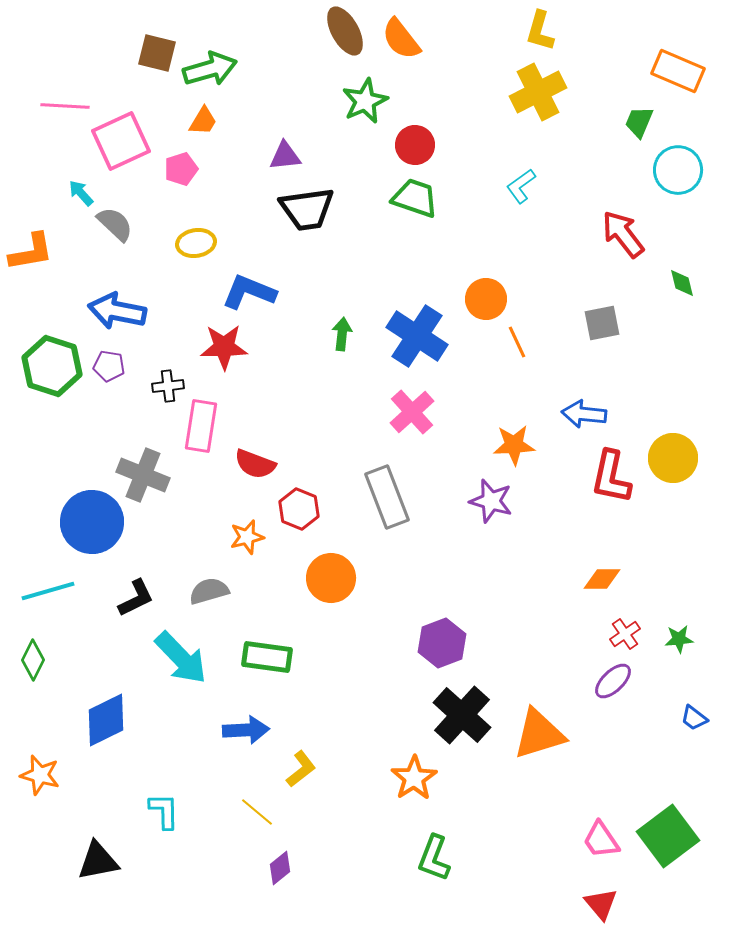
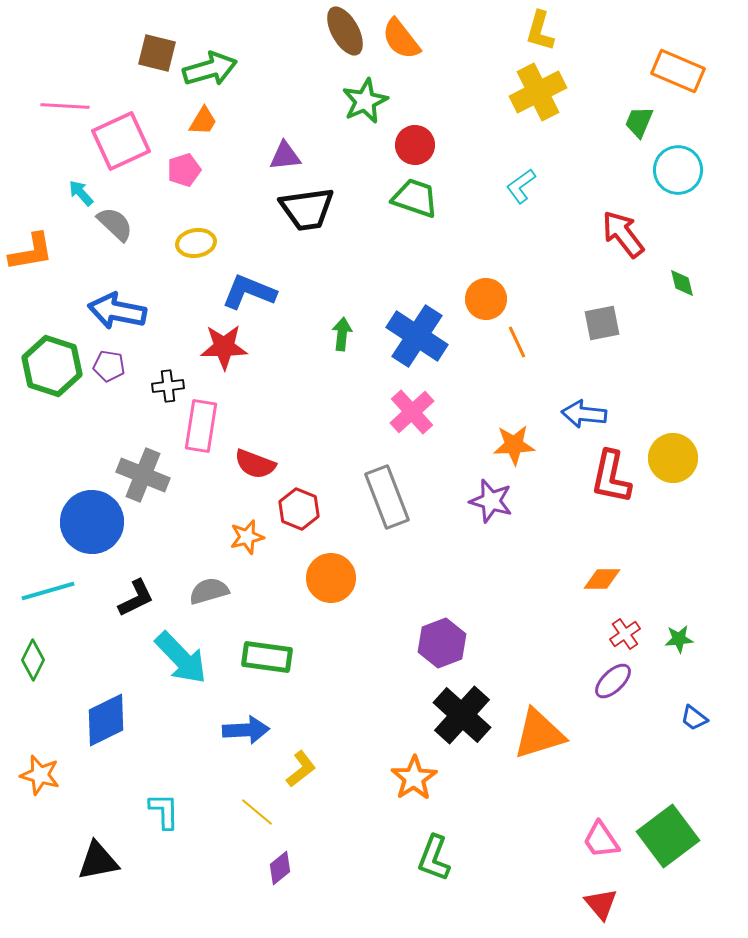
pink pentagon at (181, 169): moved 3 px right, 1 px down
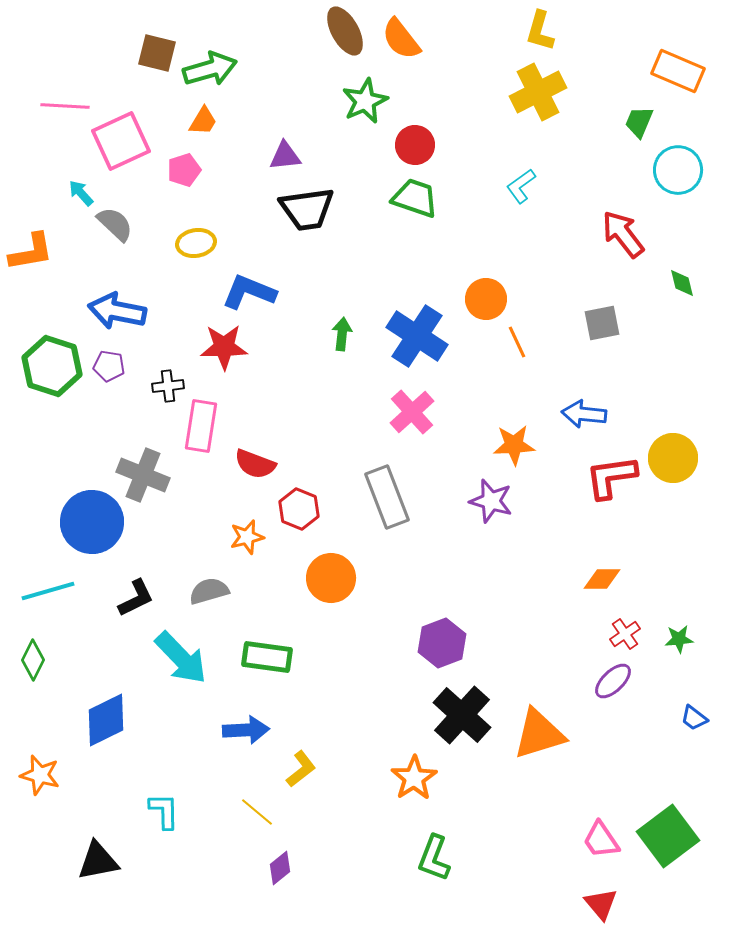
red L-shape at (611, 477): rotated 70 degrees clockwise
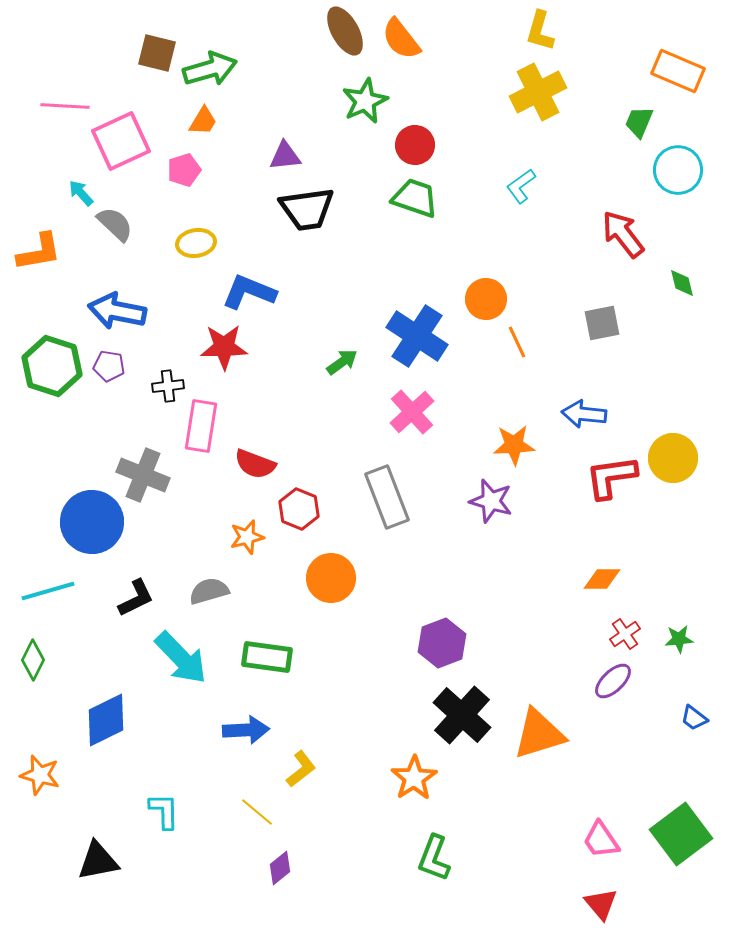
orange L-shape at (31, 252): moved 8 px right
green arrow at (342, 334): moved 28 px down; rotated 48 degrees clockwise
green square at (668, 836): moved 13 px right, 2 px up
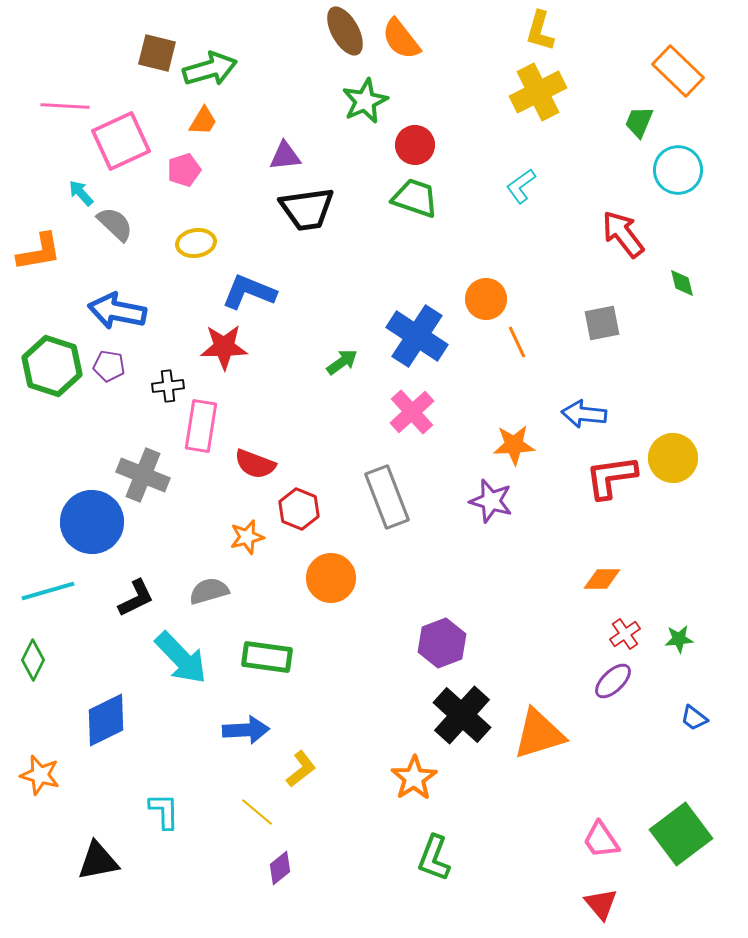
orange rectangle at (678, 71): rotated 21 degrees clockwise
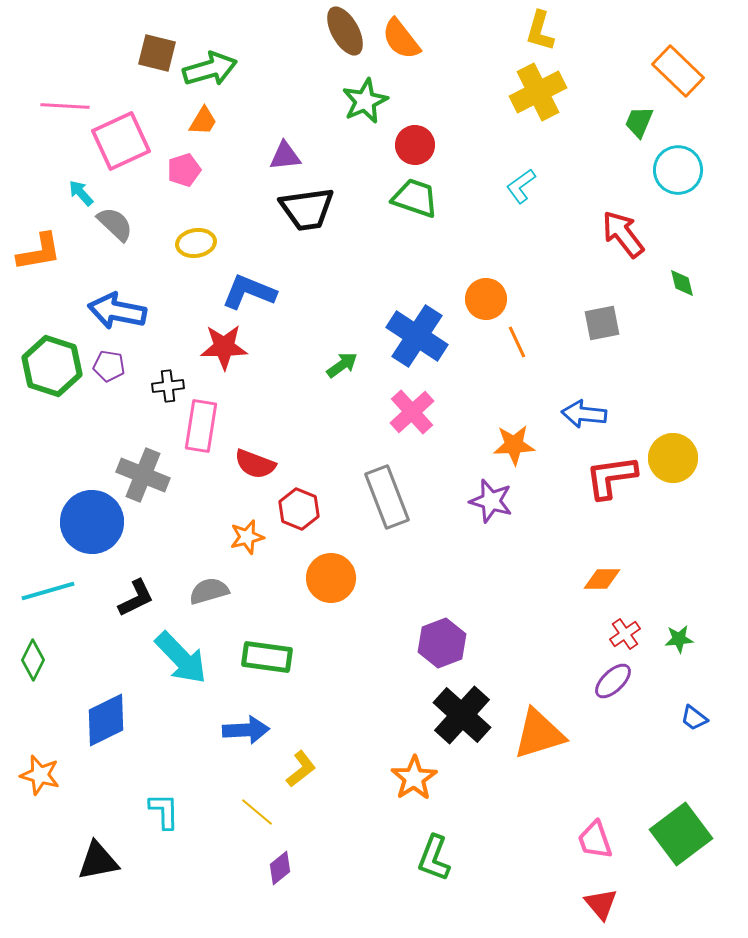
green arrow at (342, 362): moved 3 px down
pink trapezoid at (601, 840): moved 6 px left; rotated 15 degrees clockwise
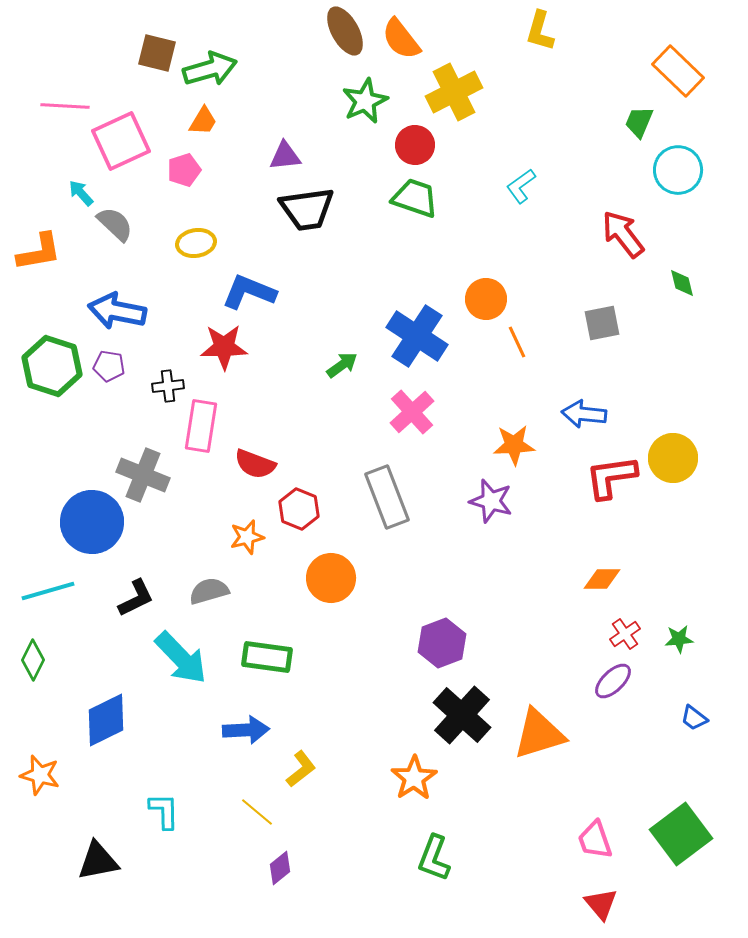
yellow cross at (538, 92): moved 84 px left
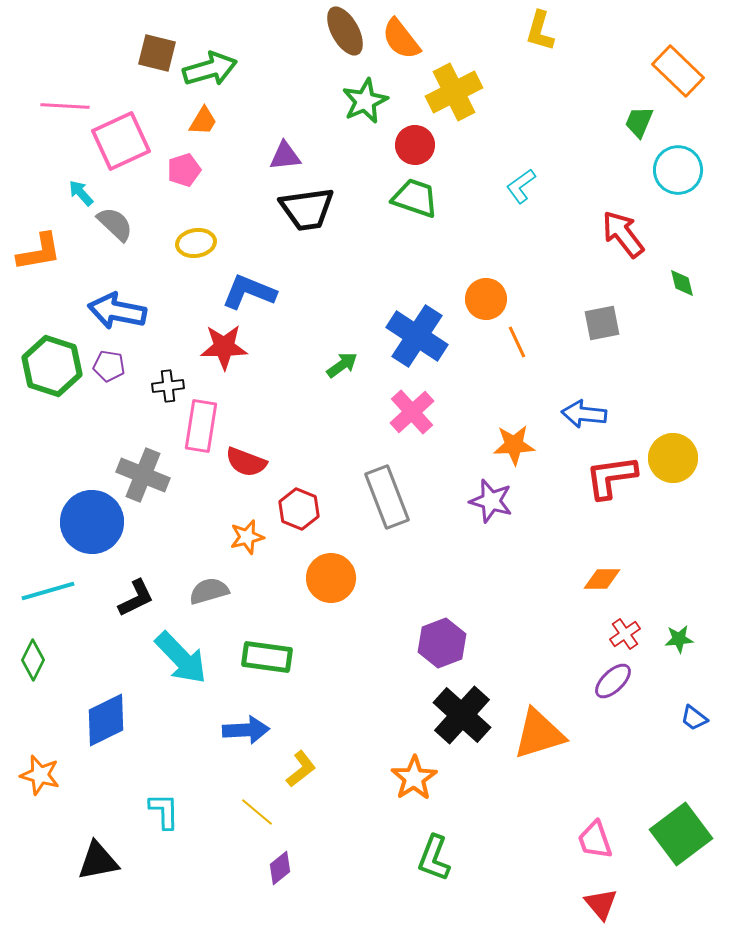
red semicircle at (255, 464): moved 9 px left, 2 px up
